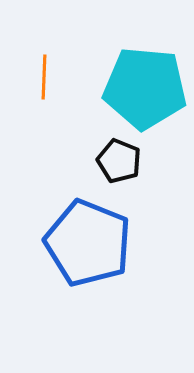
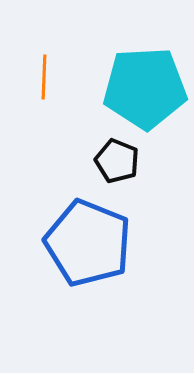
cyan pentagon: rotated 8 degrees counterclockwise
black pentagon: moved 2 px left
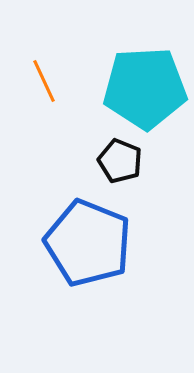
orange line: moved 4 px down; rotated 27 degrees counterclockwise
black pentagon: moved 3 px right
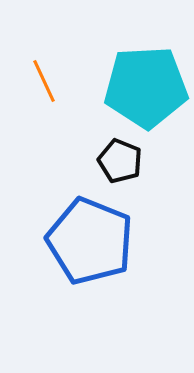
cyan pentagon: moved 1 px right, 1 px up
blue pentagon: moved 2 px right, 2 px up
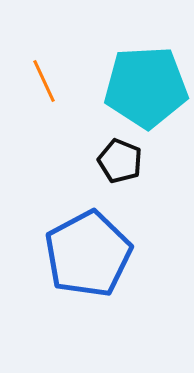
blue pentagon: moved 2 px left, 13 px down; rotated 22 degrees clockwise
